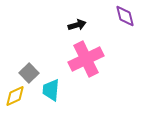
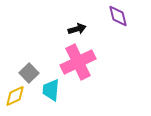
purple diamond: moved 7 px left
black arrow: moved 4 px down
pink cross: moved 8 px left, 3 px down
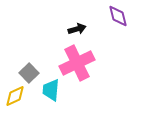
pink cross: moved 1 px left, 1 px down
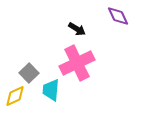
purple diamond: rotated 10 degrees counterclockwise
black arrow: rotated 48 degrees clockwise
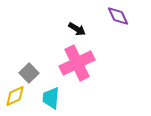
cyan trapezoid: moved 8 px down
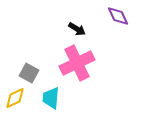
gray square: rotated 18 degrees counterclockwise
yellow diamond: moved 2 px down
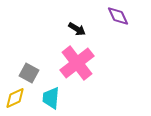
pink cross: rotated 12 degrees counterclockwise
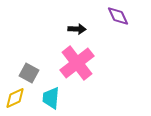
black arrow: rotated 30 degrees counterclockwise
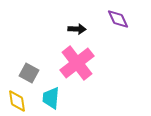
purple diamond: moved 3 px down
yellow diamond: moved 2 px right, 3 px down; rotated 75 degrees counterclockwise
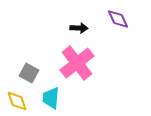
black arrow: moved 2 px right, 1 px up
yellow diamond: rotated 10 degrees counterclockwise
